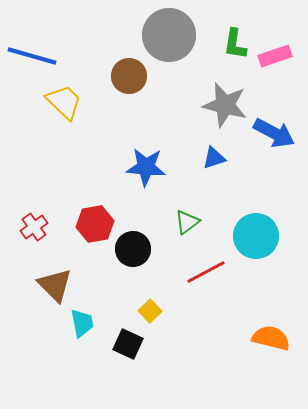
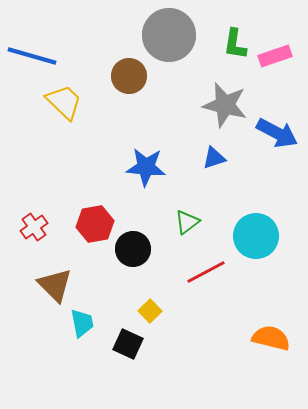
blue arrow: moved 3 px right
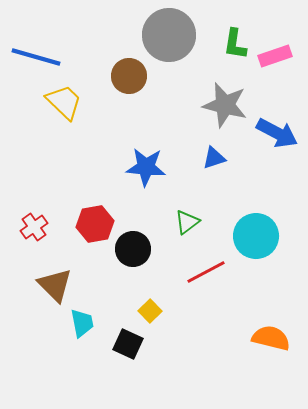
blue line: moved 4 px right, 1 px down
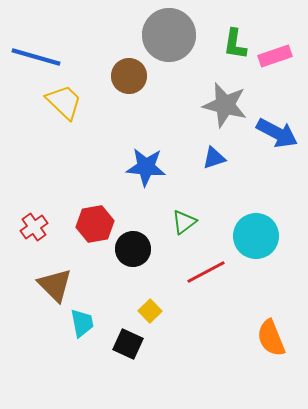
green triangle: moved 3 px left
orange semicircle: rotated 126 degrees counterclockwise
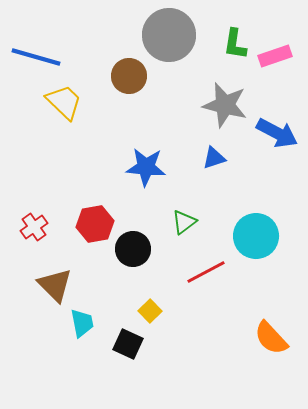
orange semicircle: rotated 21 degrees counterclockwise
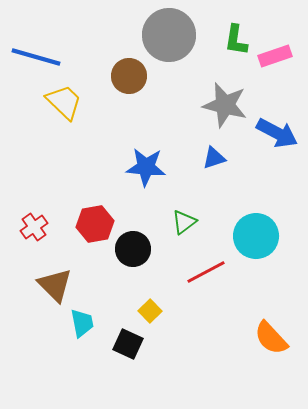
green L-shape: moved 1 px right, 4 px up
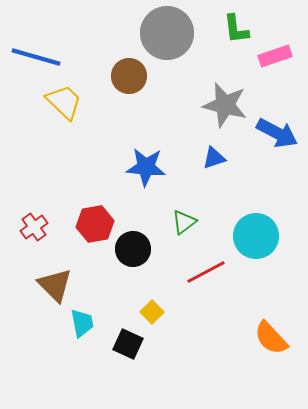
gray circle: moved 2 px left, 2 px up
green L-shape: moved 11 px up; rotated 16 degrees counterclockwise
yellow square: moved 2 px right, 1 px down
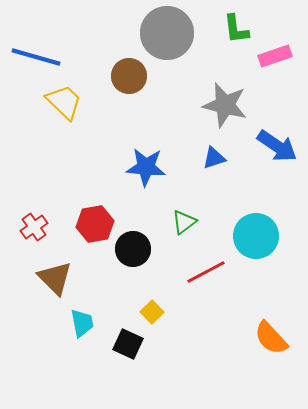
blue arrow: moved 13 px down; rotated 6 degrees clockwise
brown triangle: moved 7 px up
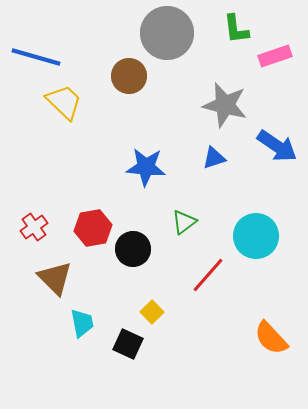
red hexagon: moved 2 px left, 4 px down
red line: moved 2 px right, 3 px down; rotated 21 degrees counterclockwise
